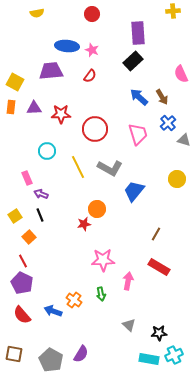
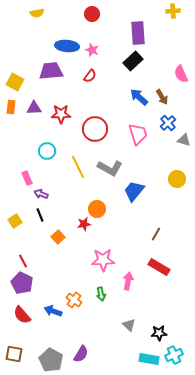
yellow square at (15, 216): moved 5 px down
orange square at (29, 237): moved 29 px right
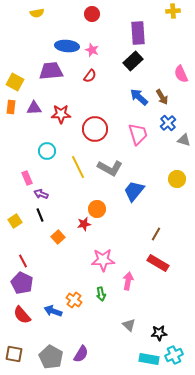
red rectangle at (159, 267): moved 1 px left, 4 px up
gray pentagon at (51, 360): moved 3 px up
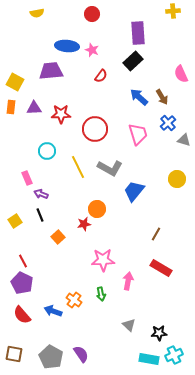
red semicircle at (90, 76): moved 11 px right
red rectangle at (158, 263): moved 3 px right, 5 px down
purple semicircle at (81, 354): rotated 66 degrees counterclockwise
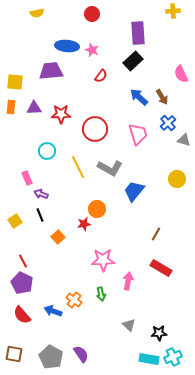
yellow square at (15, 82): rotated 24 degrees counterclockwise
cyan cross at (174, 355): moved 1 px left, 2 px down
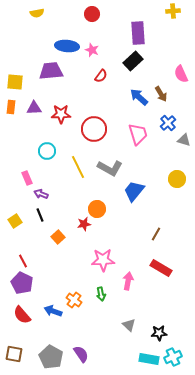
brown arrow at (162, 97): moved 1 px left, 3 px up
red circle at (95, 129): moved 1 px left
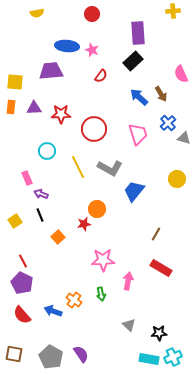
gray triangle at (184, 140): moved 2 px up
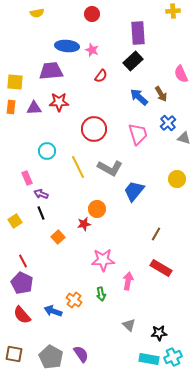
red star at (61, 114): moved 2 px left, 12 px up
black line at (40, 215): moved 1 px right, 2 px up
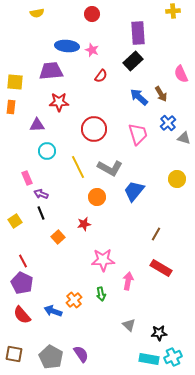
purple triangle at (34, 108): moved 3 px right, 17 px down
orange circle at (97, 209): moved 12 px up
orange cross at (74, 300): rotated 14 degrees clockwise
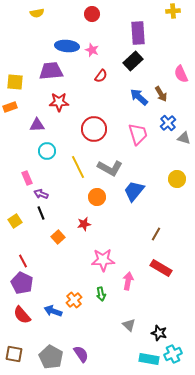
orange rectangle at (11, 107): moved 1 px left; rotated 64 degrees clockwise
black star at (159, 333): rotated 21 degrees clockwise
cyan cross at (173, 357): moved 3 px up
